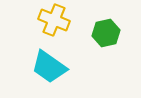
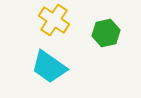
yellow cross: rotated 12 degrees clockwise
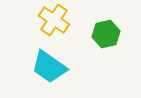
green hexagon: moved 1 px down
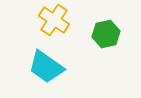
cyan trapezoid: moved 3 px left
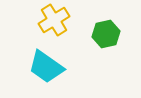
yellow cross: rotated 24 degrees clockwise
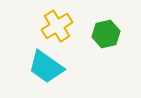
yellow cross: moved 3 px right, 6 px down
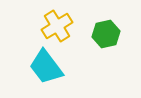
cyan trapezoid: rotated 18 degrees clockwise
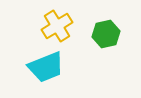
cyan trapezoid: rotated 75 degrees counterclockwise
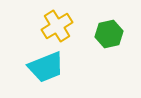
green hexagon: moved 3 px right
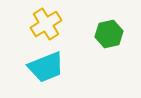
yellow cross: moved 11 px left, 2 px up
